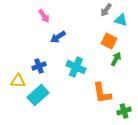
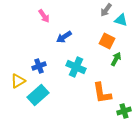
blue arrow: moved 6 px right
orange square: moved 2 px left
yellow triangle: rotated 35 degrees counterclockwise
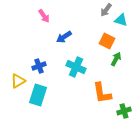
cyan rectangle: rotated 30 degrees counterclockwise
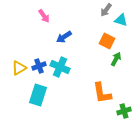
cyan cross: moved 16 px left
yellow triangle: moved 1 px right, 13 px up
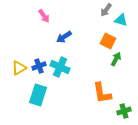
orange square: moved 1 px right
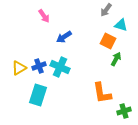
cyan triangle: moved 5 px down
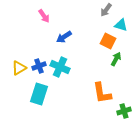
cyan rectangle: moved 1 px right, 1 px up
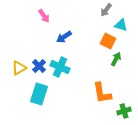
blue cross: rotated 24 degrees counterclockwise
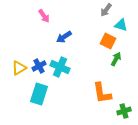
blue cross: rotated 16 degrees clockwise
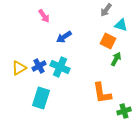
cyan rectangle: moved 2 px right, 4 px down
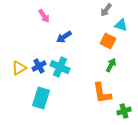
green arrow: moved 5 px left, 6 px down
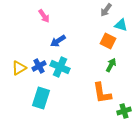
blue arrow: moved 6 px left, 4 px down
